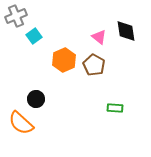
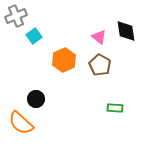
brown pentagon: moved 6 px right
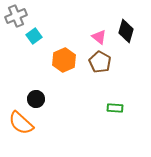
black diamond: rotated 25 degrees clockwise
brown pentagon: moved 3 px up
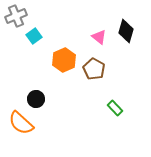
brown pentagon: moved 6 px left, 7 px down
green rectangle: rotated 42 degrees clockwise
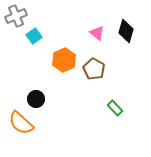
pink triangle: moved 2 px left, 4 px up
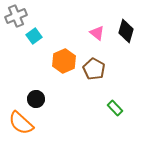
orange hexagon: moved 1 px down
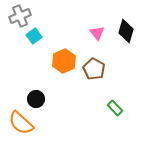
gray cross: moved 4 px right
pink triangle: rotated 14 degrees clockwise
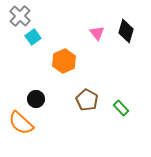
gray cross: rotated 25 degrees counterclockwise
cyan square: moved 1 px left, 1 px down
brown pentagon: moved 7 px left, 31 px down
green rectangle: moved 6 px right
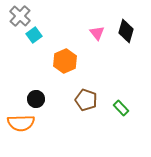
cyan square: moved 1 px right, 2 px up
orange hexagon: moved 1 px right
brown pentagon: moved 1 px left; rotated 10 degrees counterclockwise
orange semicircle: rotated 44 degrees counterclockwise
